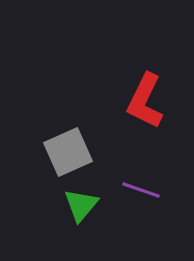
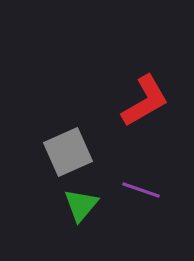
red L-shape: rotated 146 degrees counterclockwise
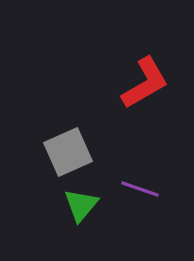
red L-shape: moved 18 px up
purple line: moved 1 px left, 1 px up
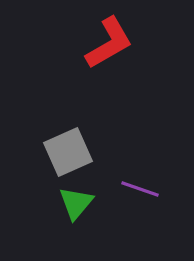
red L-shape: moved 36 px left, 40 px up
green triangle: moved 5 px left, 2 px up
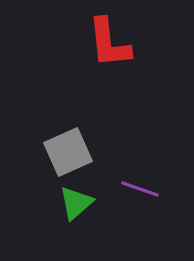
red L-shape: rotated 114 degrees clockwise
green triangle: rotated 9 degrees clockwise
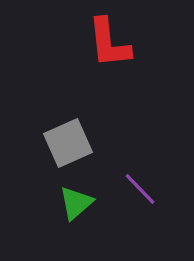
gray square: moved 9 px up
purple line: rotated 27 degrees clockwise
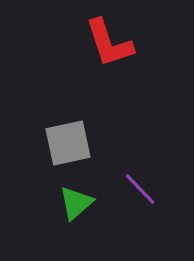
red L-shape: rotated 12 degrees counterclockwise
gray square: rotated 12 degrees clockwise
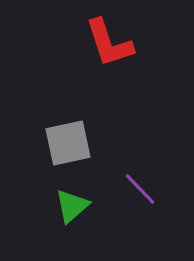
green triangle: moved 4 px left, 3 px down
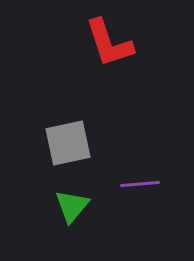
purple line: moved 5 px up; rotated 51 degrees counterclockwise
green triangle: rotated 9 degrees counterclockwise
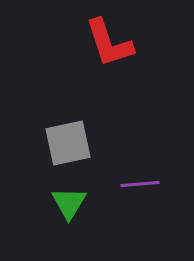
green triangle: moved 3 px left, 3 px up; rotated 9 degrees counterclockwise
